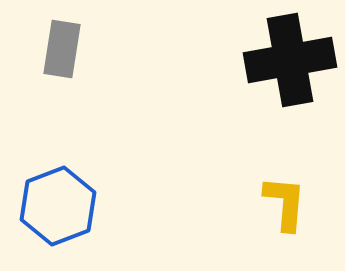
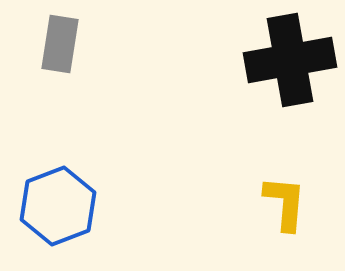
gray rectangle: moved 2 px left, 5 px up
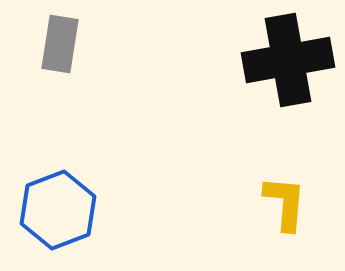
black cross: moved 2 px left
blue hexagon: moved 4 px down
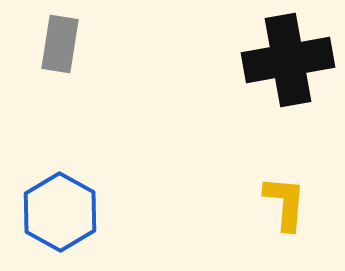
blue hexagon: moved 2 px right, 2 px down; rotated 10 degrees counterclockwise
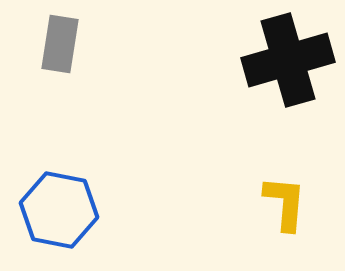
black cross: rotated 6 degrees counterclockwise
blue hexagon: moved 1 px left, 2 px up; rotated 18 degrees counterclockwise
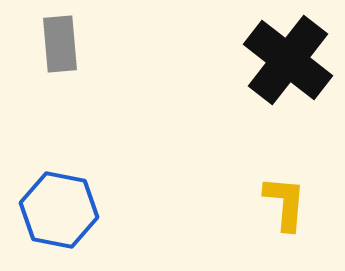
gray rectangle: rotated 14 degrees counterclockwise
black cross: rotated 36 degrees counterclockwise
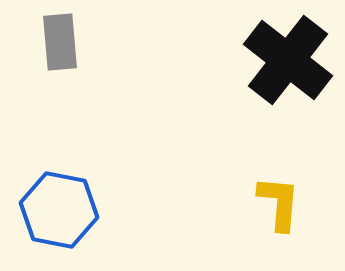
gray rectangle: moved 2 px up
yellow L-shape: moved 6 px left
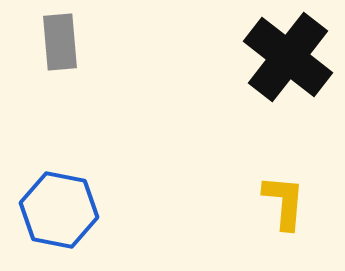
black cross: moved 3 px up
yellow L-shape: moved 5 px right, 1 px up
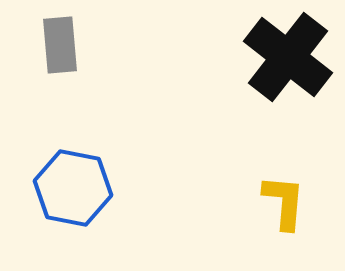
gray rectangle: moved 3 px down
blue hexagon: moved 14 px right, 22 px up
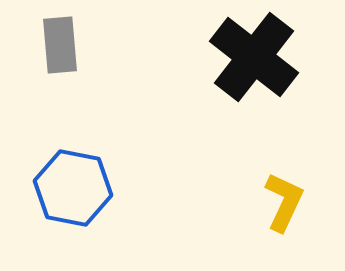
black cross: moved 34 px left
yellow L-shape: rotated 20 degrees clockwise
